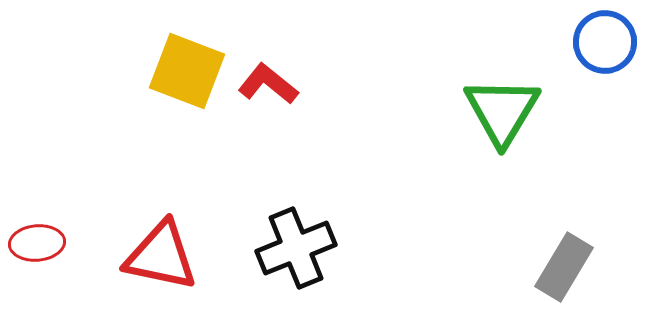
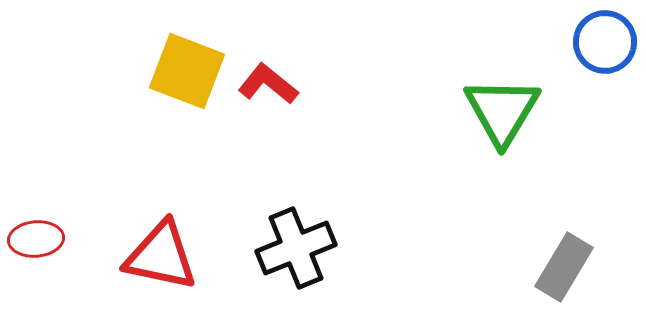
red ellipse: moved 1 px left, 4 px up
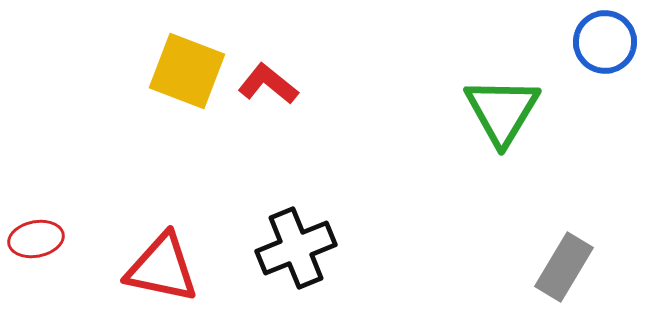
red ellipse: rotated 6 degrees counterclockwise
red triangle: moved 1 px right, 12 px down
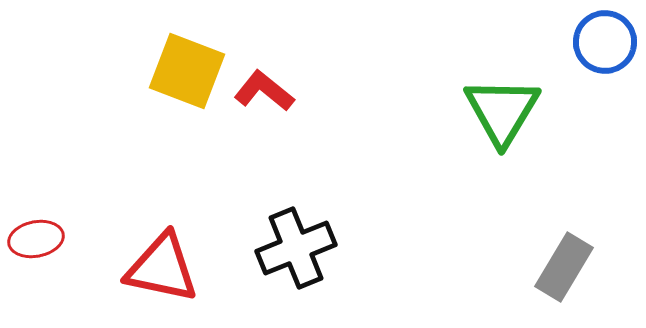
red L-shape: moved 4 px left, 7 px down
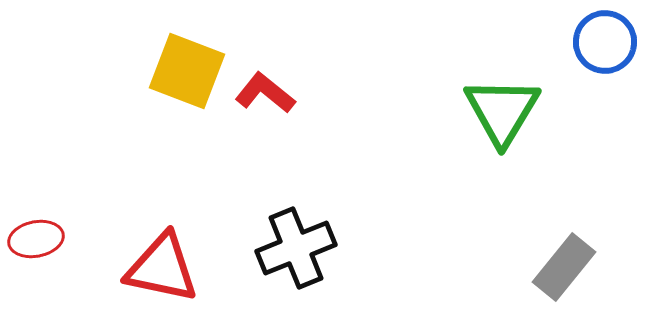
red L-shape: moved 1 px right, 2 px down
gray rectangle: rotated 8 degrees clockwise
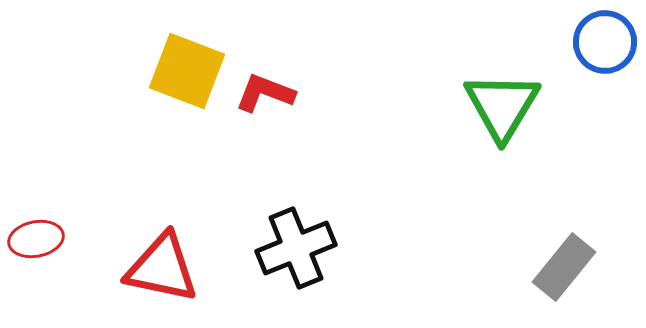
red L-shape: rotated 18 degrees counterclockwise
green triangle: moved 5 px up
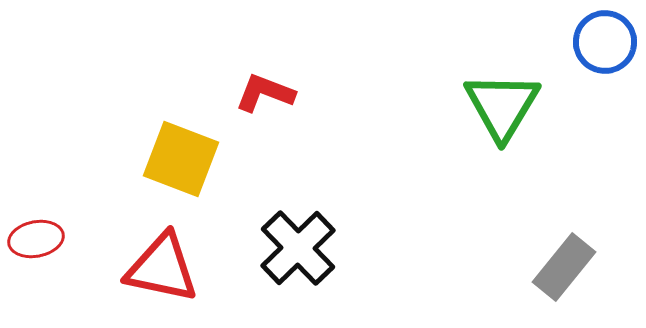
yellow square: moved 6 px left, 88 px down
black cross: moved 2 px right; rotated 22 degrees counterclockwise
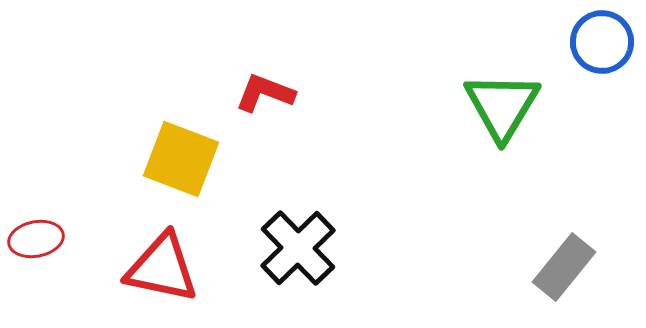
blue circle: moved 3 px left
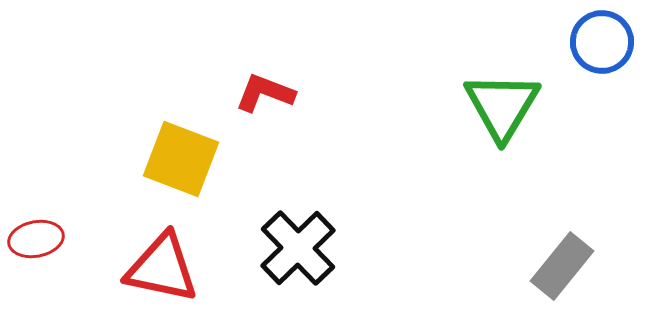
gray rectangle: moved 2 px left, 1 px up
